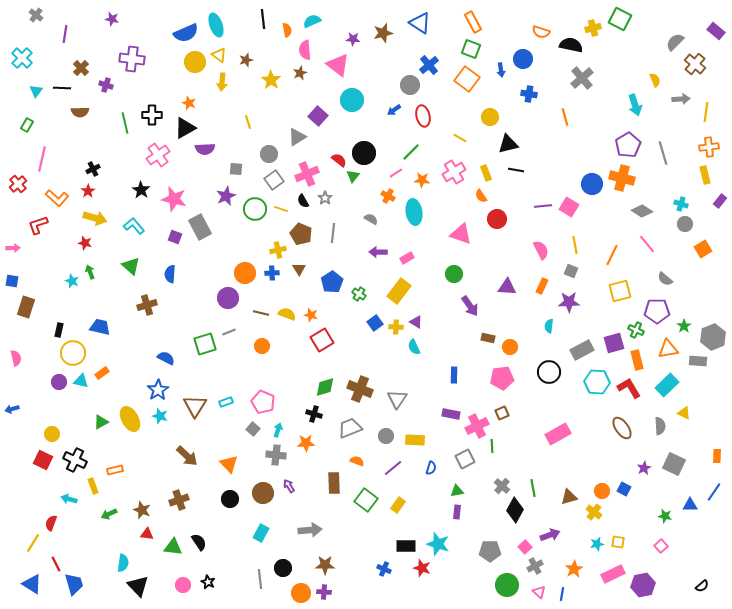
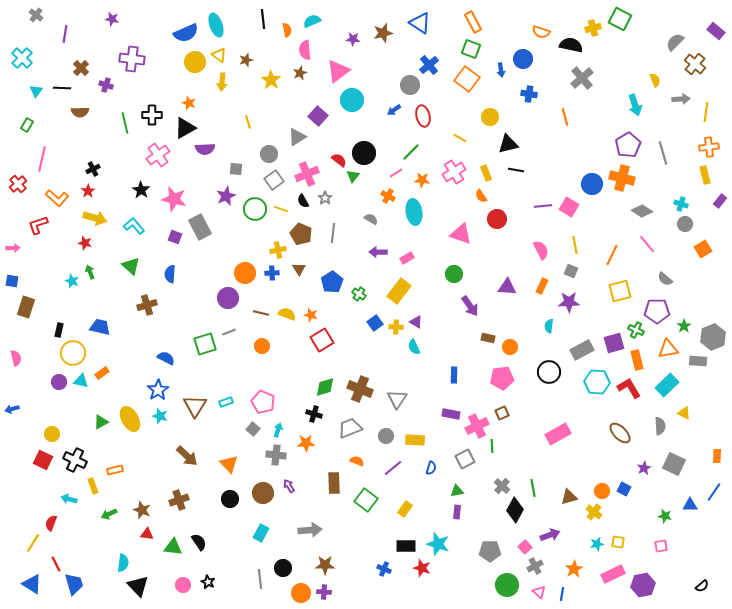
pink triangle at (338, 65): moved 6 px down; rotated 45 degrees clockwise
brown ellipse at (622, 428): moved 2 px left, 5 px down; rotated 10 degrees counterclockwise
yellow rectangle at (398, 505): moved 7 px right, 4 px down
pink square at (661, 546): rotated 32 degrees clockwise
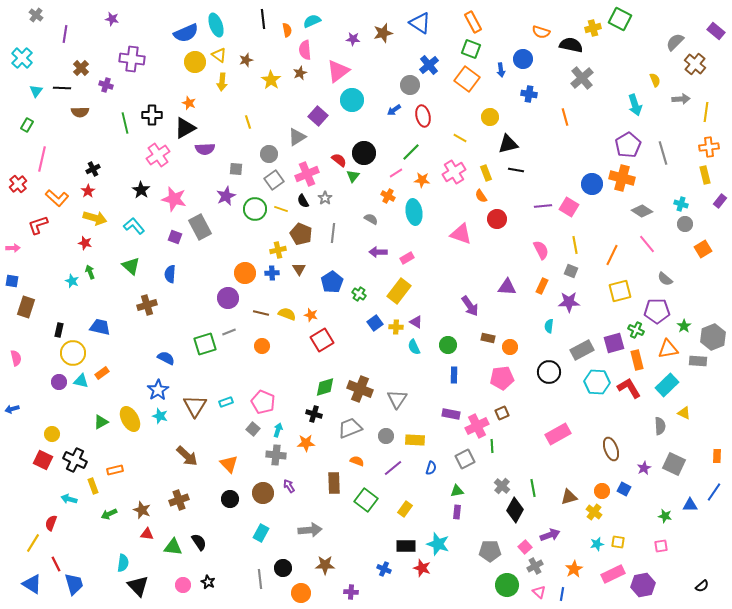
green circle at (454, 274): moved 6 px left, 71 px down
brown ellipse at (620, 433): moved 9 px left, 16 px down; rotated 25 degrees clockwise
purple cross at (324, 592): moved 27 px right
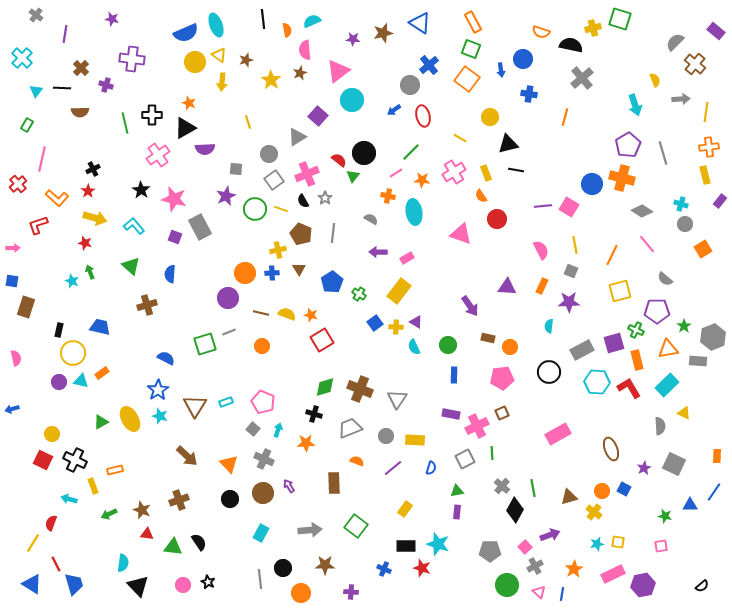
green square at (620, 19): rotated 10 degrees counterclockwise
orange line at (565, 117): rotated 30 degrees clockwise
orange cross at (388, 196): rotated 16 degrees counterclockwise
green line at (492, 446): moved 7 px down
gray cross at (276, 455): moved 12 px left, 4 px down; rotated 18 degrees clockwise
green square at (366, 500): moved 10 px left, 26 px down
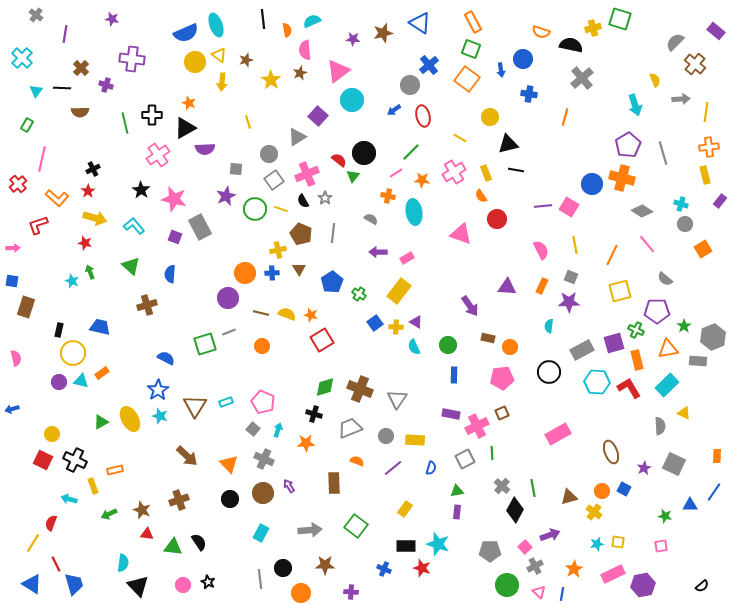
gray square at (571, 271): moved 6 px down
brown ellipse at (611, 449): moved 3 px down
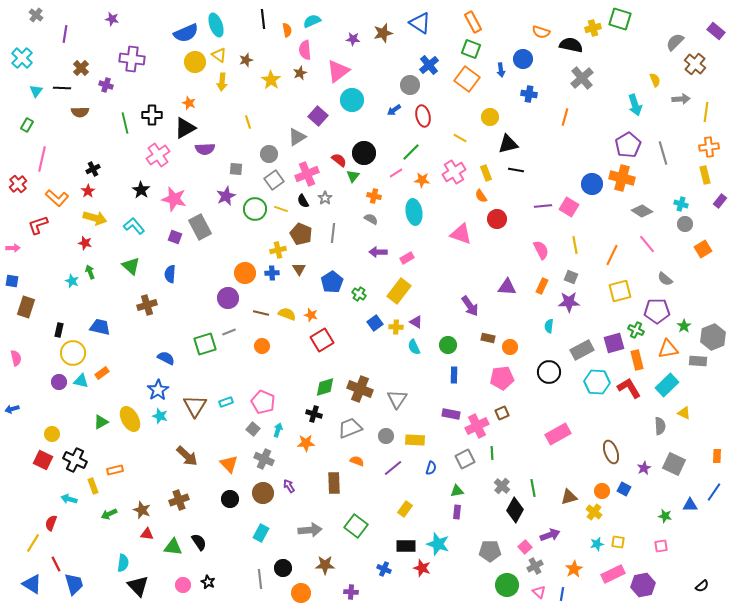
orange cross at (388, 196): moved 14 px left
